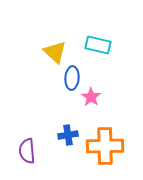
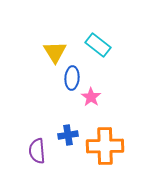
cyan rectangle: rotated 25 degrees clockwise
yellow triangle: rotated 15 degrees clockwise
purple semicircle: moved 10 px right
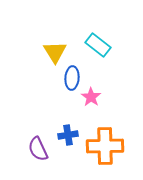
purple semicircle: moved 1 px right, 2 px up; rotated 20 degrees counterclockwise
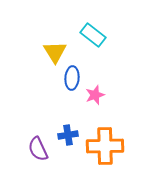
cyan rectangle: moved 5 px left, 10 px up
pink star: moved 4 px right, 2 px up; rotated 18 degrees clockwise
